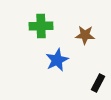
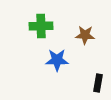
blue star: rotated 25 degrees clockwise
black rectangle: rotated 18 degrees counterclockwise
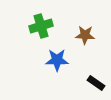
green cross: rotated 15 degrees counterclockwise
black rectangle: moved 2 px left; rotated 66 degrees counterclockwise
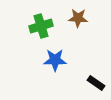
brown star: moved 7 px left, 17 px up
blue star: moved 2 px left
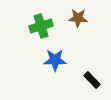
black rectangle: moved 4 px left, 3 px up; rotated 12 degrees clockwise
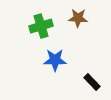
black rectangle: moved 2 px down
